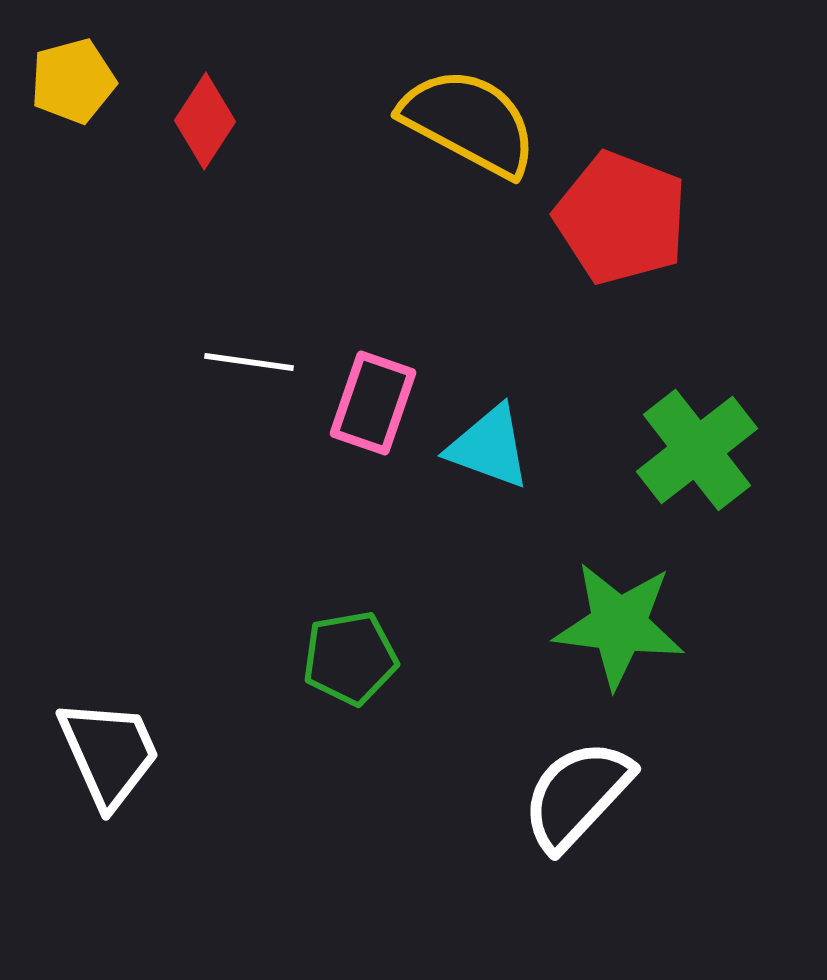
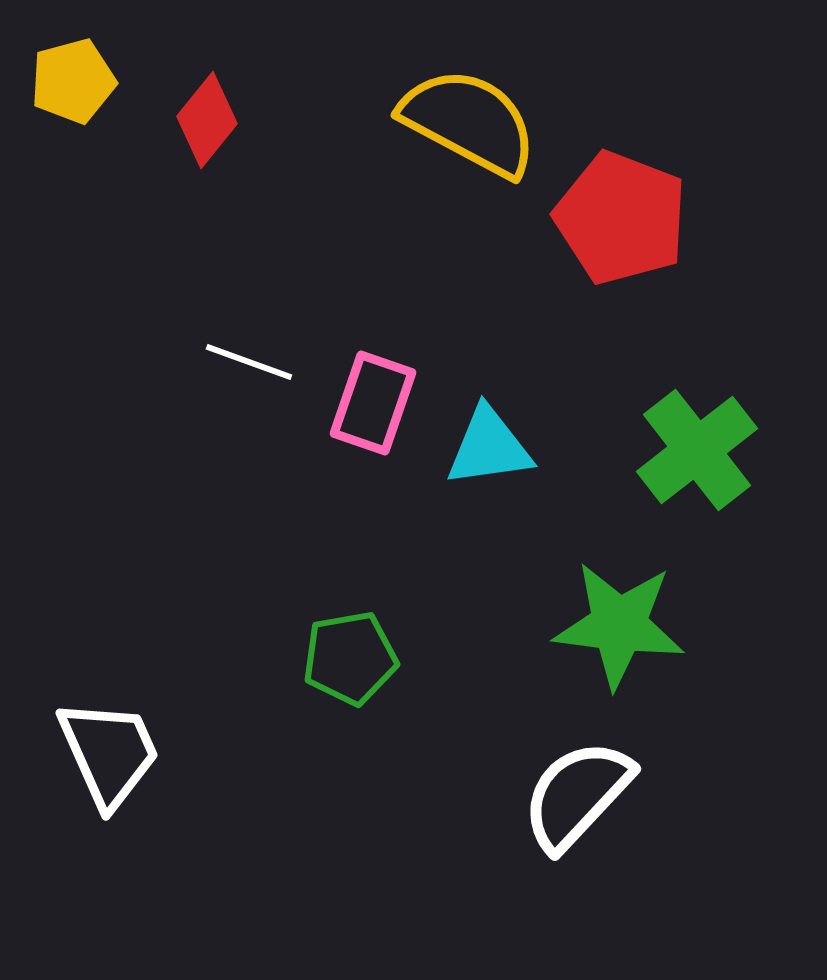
red diamond: moved 2 px right, 1 px up; rotated 6 degrees clockwise
white line: rotated 12 degrees clockwise
cyan triangle: rotated 28 degrees counterclockwise
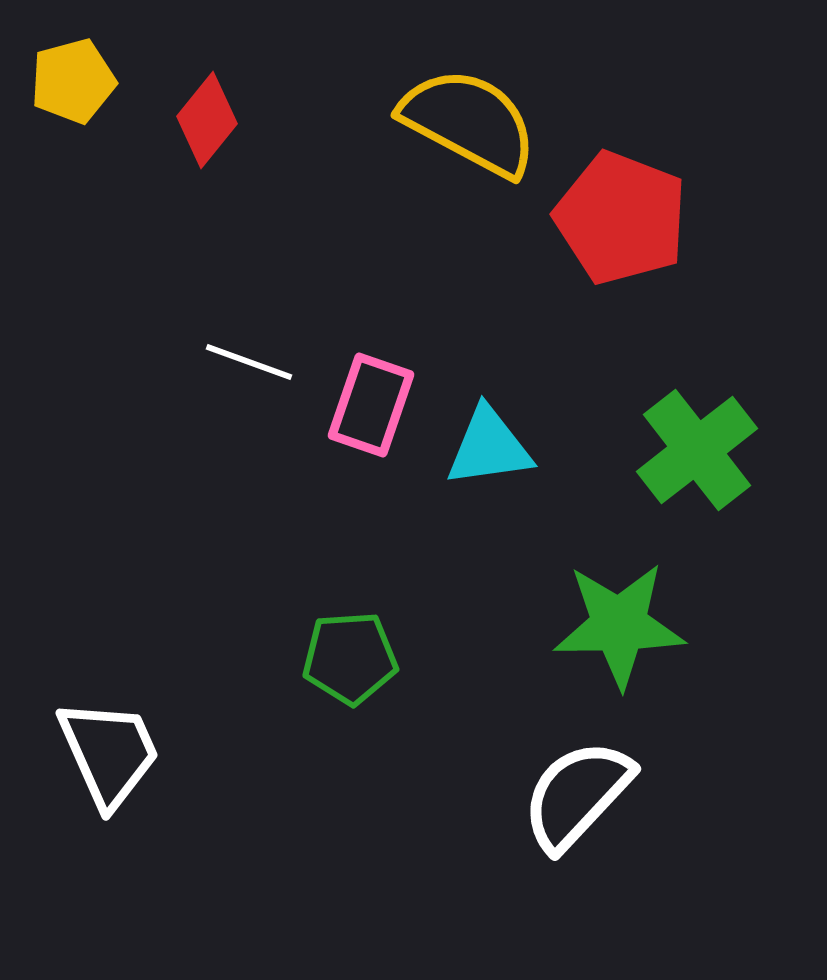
pink rectangle: moved 2 px left, 2 px down
green star: rotated 8 degrees counterclockwise
green pentagon: rotated 6 degrees clockwise
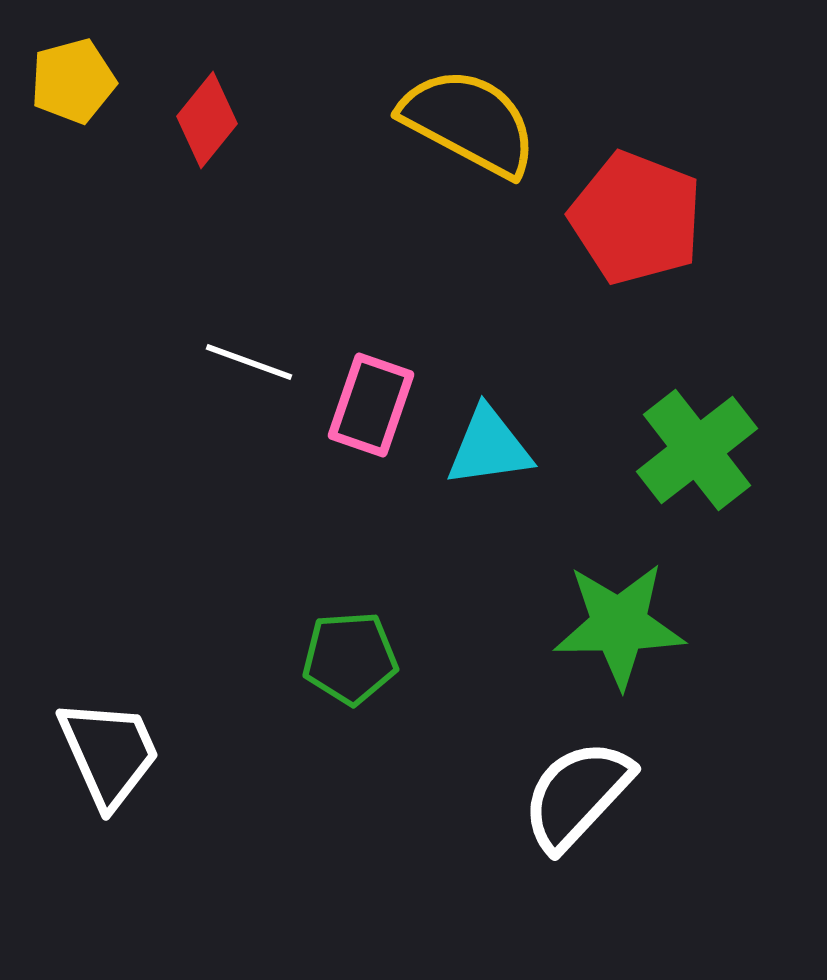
red pentagon: moved 15 px right
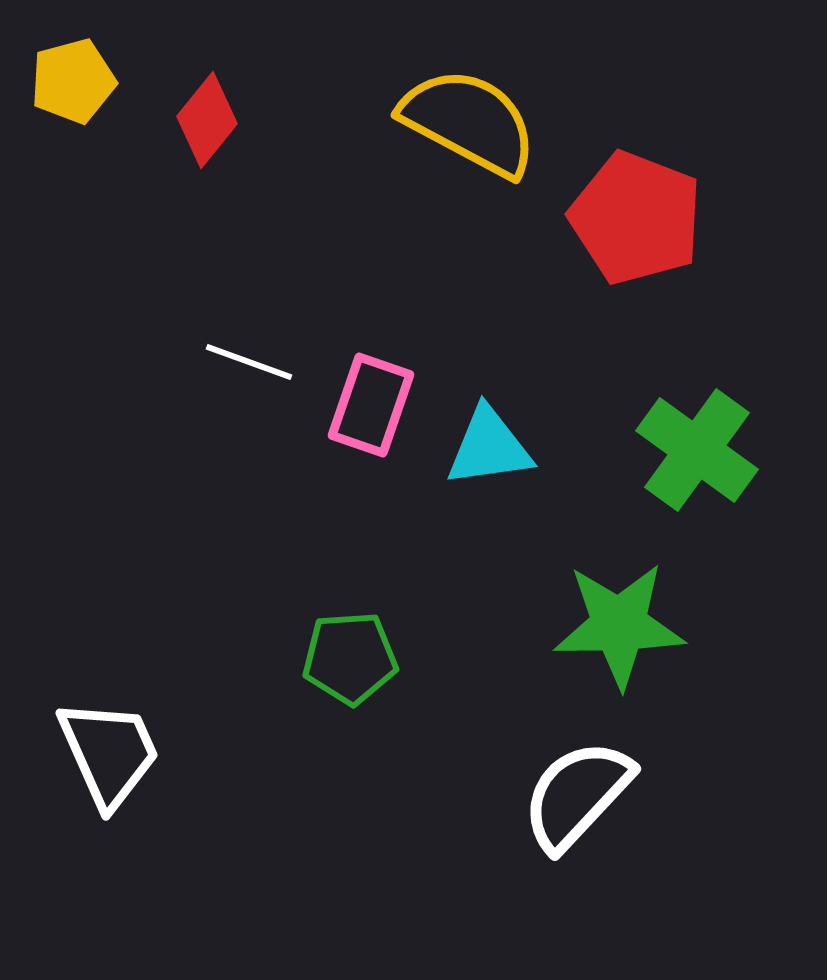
green cross: rotated 16 degrees counterclockwise
